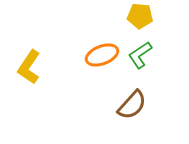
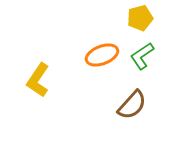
yellow pentagon: moved 2 px down; rotated 20 degrees counterclockwise
green L-shape: moved 2 px right, 1 px down
yellow L-shape: moved 9 px right, 13 px down
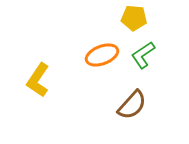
yellow pentagon: moved 6 px left; rotated 20 degrees clockwise
green L-shape: moved 1 px right, 1 px up
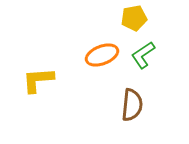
yellow pentagon: rotated 15 degrees counterclockwise
yellow L-shape: rotated 52 degrees clockwise
brown semicircle: rotated 36 degrees counterclockwise
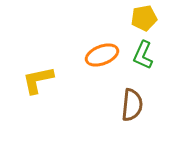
yellow pentagon: moved 10 px right
green L-shape: rotated 32 degrees counterclockwise
yellow L-shape: rotated 8 degrees counterclockwise
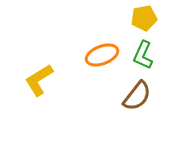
yellow L-shape: moved 1 px right; rotated 20 degrees counterclockwise
brown semicircle: moved 5 px right, 9 px up; rotated 32 degrees clockwise
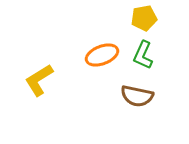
brown semicircle: rotated 64 degrees clockwise
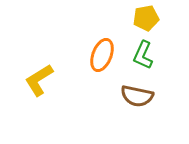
yellow pentagon: moved 2 px right
orange ellipse: rotated 48 degrees counterclockwise
